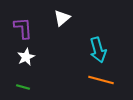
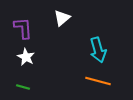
white star: rotated 18 degrees counterclockwise
orange line: moved 3 px left, 1 px down
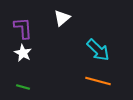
cyan arrow: rotated 30 degrees counterclockwise
white star: moved 3 px left, 4 px up
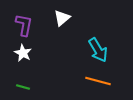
purple L-shape: moved 1 px right, 3 px up; rotated 15 degrees clockwise
cyan arrow: rotated 15 degrees clockwise
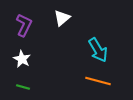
purple L-shape: rotated 15 degrees clockwise
white star: moved 1 px left, 6 px down
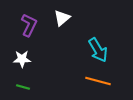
purple L-shape: moved 5 px right
white star: rotated 30 degrees counterclockwise
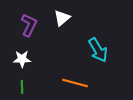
orange line: moved 23 px left, 2 px down
green line: moved 1 px left; rotated 72 degrees clockwise
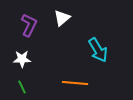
orange line: rotated 10 degrees counterclockwise
green line: rotated 24 degrees counterclockwise
